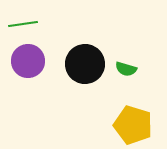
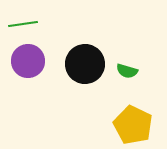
green semicircle: moved 1 px right, 2 px down
yellow pentagon: rotated 9 degrees clockwise
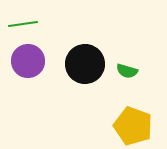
yellow pentagon: moved 1 px down; rotated 6 degrees counterclockwise
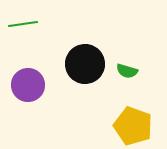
purple circle: moved 24 px down
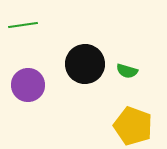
green line: moved 1 px down
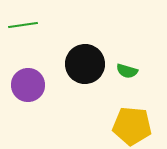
yellow pentagon: moved 1 px left; rotated 15 degrees counterclockwise
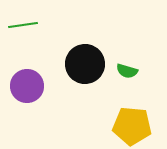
purple circle: moved 1 px left, 1 px down
